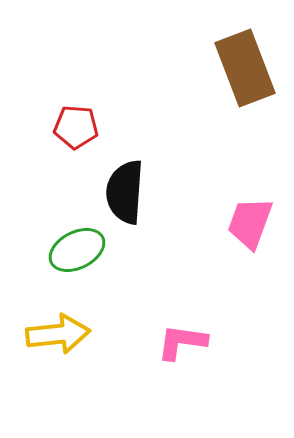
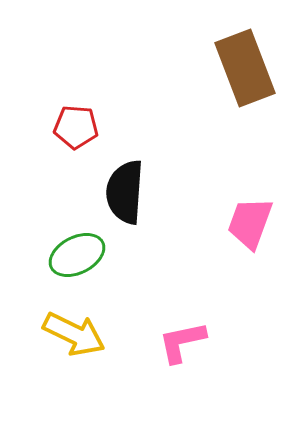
green ellipse: moved 5 px down
yellow arrow: moved 16 px right; rotated 32 degrees clockwise
pink L-shape: rotated 20 degrees counterclockwise
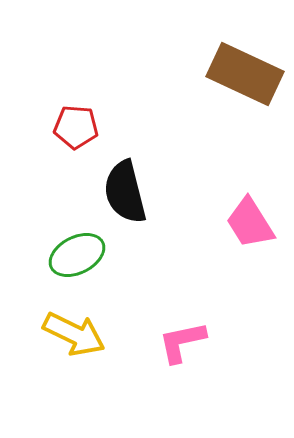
brown rectangle: moved 6 px down; rotated 44 degrees counterclockwise
black semicircle: rotated 18 degrees counterclockwise
pink trapezoid: rotated 52 degrees counterclockwise
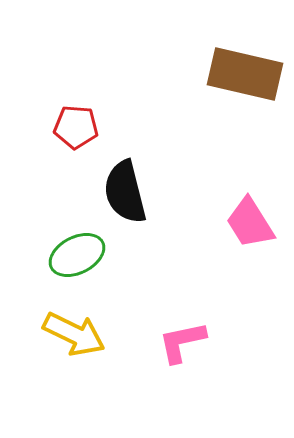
brown rectangle: rotated 12 degrees counterclockwise
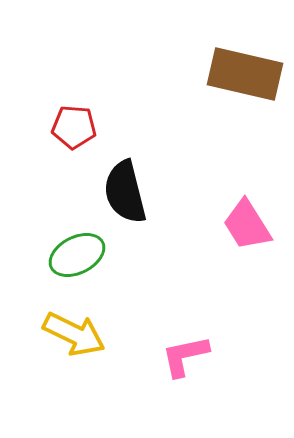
red pentagon: moved 2 px left
pink trapezoid: moved 3 px left, 2 px down
pink L-shape: moved 3 px right, 14 px down
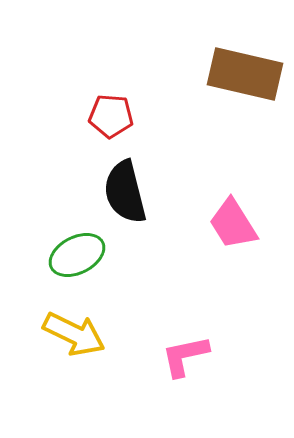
red pentagon: moved 37 px right, 11 px up
pink trapezoid: moved 14 px left, 1 px up
